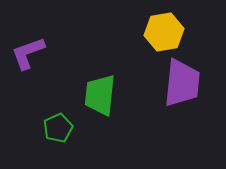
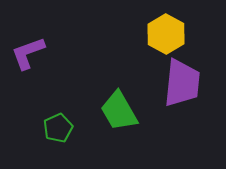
yellow hexagon: moved 2 px right, 2 px down; rotated 21 degrees counterclockwise
green trapezoid: moved 19 px right, 16 px down; rotated 36 degrees counterclockwise
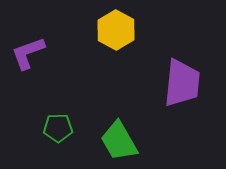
yellow hexagon: moved 50 px left, 4 px up
green trapezoid: moved 30 px down
green pentagon: rotated 24 degrees clockwise
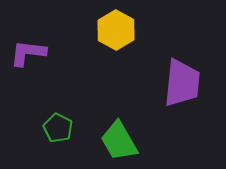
purple L-shape: rotated 27 degrees clockwise
green pentagon: rotated 28 degrees clockwise
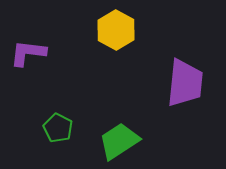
purple trapezoid: moved 3 px right
green trapezoid: rotated 87 degrees clockwise
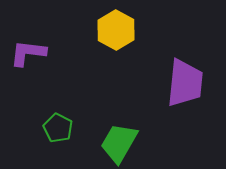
green trapezoid: moved 2 px down; rotated 27 degrees counterclockwise
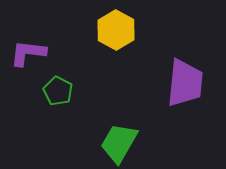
green pentagon: moved 37 px up
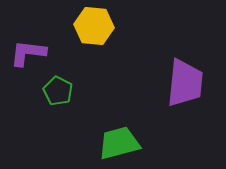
yellow hexagon: moved 22 px left, 4 px up; rotated 24 degrees counterclockwise
green trapezoid: rotated 45 degrees clockwise
